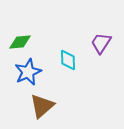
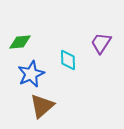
blue star: moved 3 px right, 2 px down
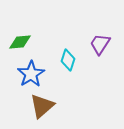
purple trapezoid: moved 1 px left, 1 px down
cyan diamond: rotated 20 degrees clockwise
blue star: rotated 8 degrees counterclockwise
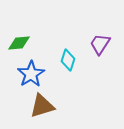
green diamond: moved 1 px left, 1 px down
brown triangle: rotated 24 degrees clockwise
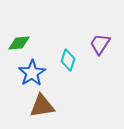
blue star: moved 1 px right, 1 px up
brown triangle: rotated 8 degrees clockwise
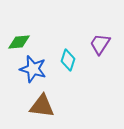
green diamond: moved 1 px up
blue star: moved 1 px right, 4 px up; rotated 24 degrees counterclockwise
brown triangle: rotated 16 degrees clockwise
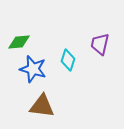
purple trapezoid: rotated 20 degrees counterclockwise
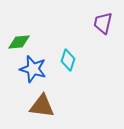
purple trapezoid: moved 3 px right, 21 px up
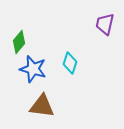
purple trapezoid: moved 2 px right, 1 px down
green diamond: rotated 45 degrees counterclockwise
cyan diamond: moved 2 px right, 3 px down
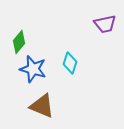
purple trapezoid: rotated 115 degrees counterclockwise
brown triangle: rotated 16 degrees clockwise
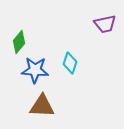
blue star: moved 2 px right, 1 px down; rotated 12 degrees counterclockwise
brown triangle: rotated 20 degrees counterclockwise
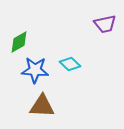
green diamond: rotated 20 degrees clockwise
cyan diamond: moved 1 px down; rotated 65 degrees counterclockwise
